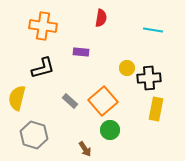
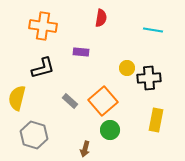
yellow rectangle: moved 11 px down
brown arrow: rotated 49 degrees clockwise
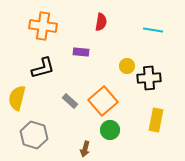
red semicircle: moved 4 px down
yellow circle: moved 2 px up
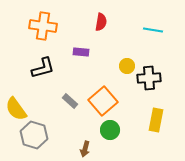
yellow semicircle: moved 1 px left, 11 px down; rotated 50 degrees counterclockwise
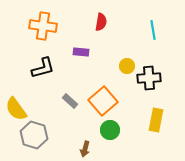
cyan line: rotated 72 degrees clockwise
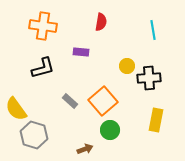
brown arrow: rotated 126 degrees counterclockwise
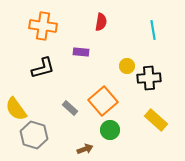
gray rectangle: moved 7 px down
yellow rectangle: rotated 60 degrees counterclockwise
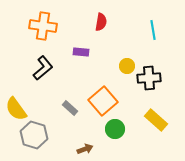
black L-shape: rotated 25 degrees counterclockwise
green circle: moved 5 px right, 1 px up
